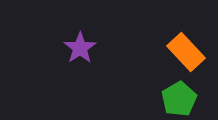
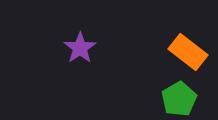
orange rectangle: moved 2 px right; rotated 9 degrees counterclockwise
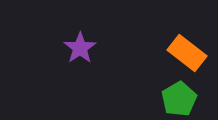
orange rectangle: moved 1 px left, 1 px down
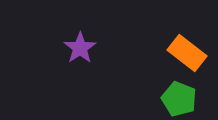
green pentagon: rotated 20 degrees counterclockwise
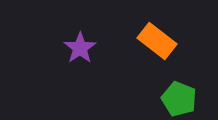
orange rectangle: moved 30 px left, 12 px up
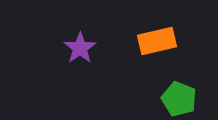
orange rectangle: rotated 51 degrees counterclockwise
